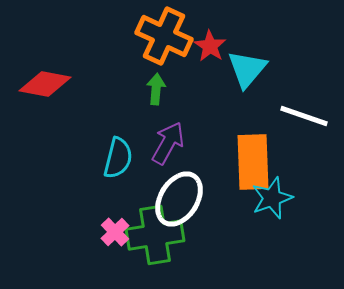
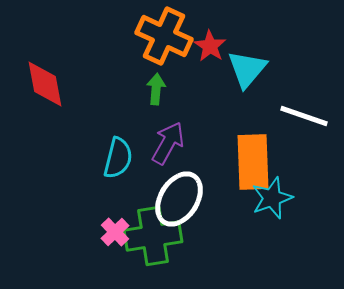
red diamond: rotated 69 degrees clockwise
green cross: moved 2 px left, 1 px down
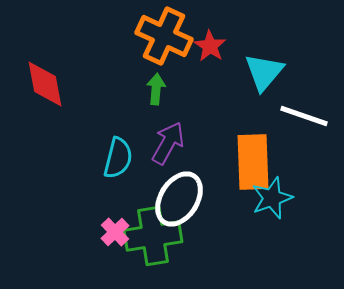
cyan triangle: moved 17 px right, 3 px down
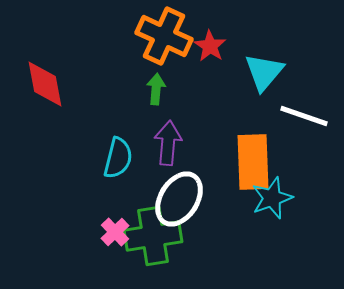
purple arrow: rotated 24 degrees counterclockwise
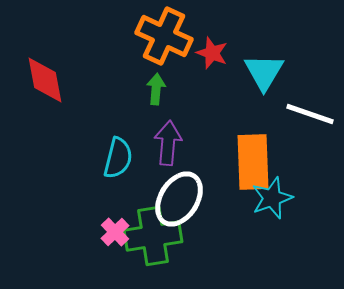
red star: moved 2 px right, 7 px down; rotated 12 degrees counterclockwise
cyan triangle: rotated 9 degrees counterclockwise
red diamond: moved 4 px up
white line: moved 6 px right, 2 px up
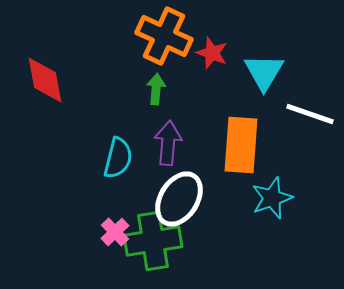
orange rectangle: moved 12 px left, 17 px up; rotated 6 degrees clockwise
green cross: moved 5 px down
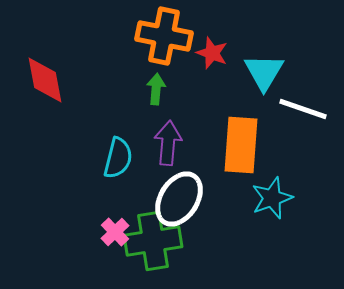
orange cross: rotated 14 degrees counterclockwise
white line: moved 7 px left, 5 px up
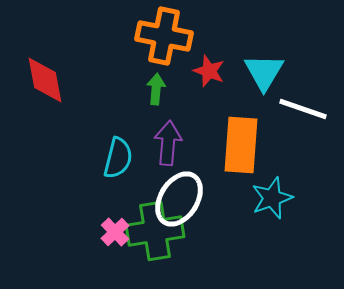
red star: moved 3 px left, 18 px down
green cross: moved 2 px right, 10 px up
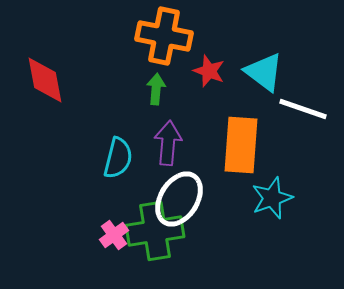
cyan triangle: rotated 24 degrees counterclockwise
pink cross: moved 1 px left, 3 px down; rotated 8 degrees clockwise
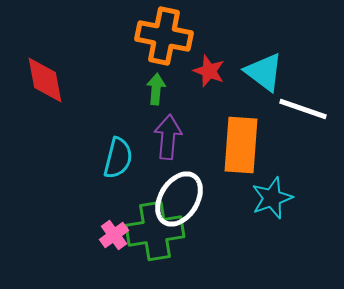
purple arrow: moved 6 px up
